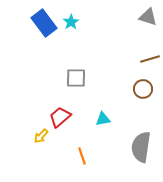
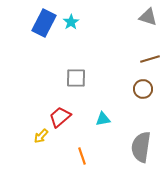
blue rectangle: rotated 64 degrees clockwise
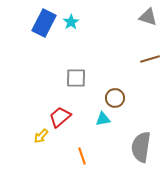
brown circle: moved 28 px left, 9 px down
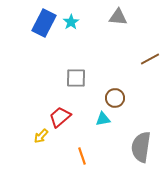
gray triangle: moved 30 px left; rotated 12 degrees counterclockwise
brown line: rotated 12 degrees counterclockwise
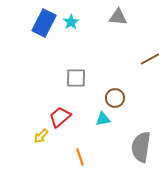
orange line: moved 2 px left, 1 px down
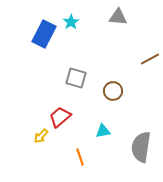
blue rectangle: moved 11 px down
gray square: rotated 15 degrees clockwise
brown circle: moved 2 px left, 7 px up
cyan triangle: moved 12 px down
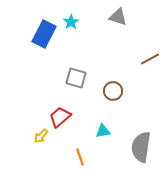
gray triangle: rotated 12 degrees clockwise
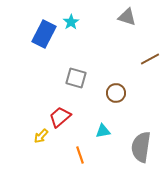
gray triangle: moved 9 px right
brown circle: moved 3 px right, 2 px down
orange line: moved 2 px up
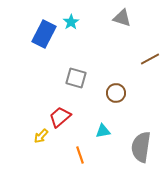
gray triangle: moved 5 px left, 1 px down
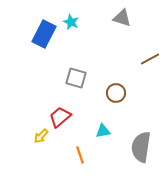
cyan star: rotated 14 degrees counterclockwise
